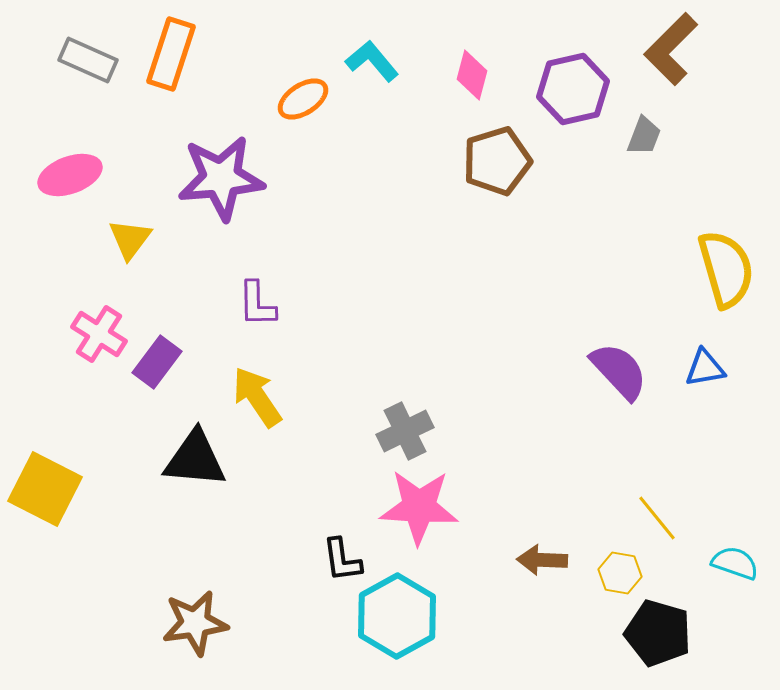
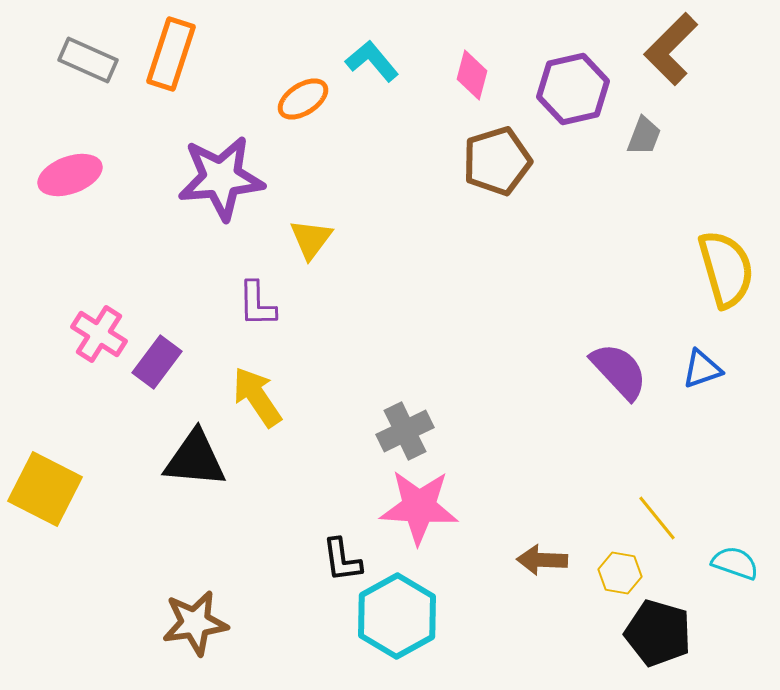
yellow triangle: moved 181 px right
blue triangle: moved 3 px left, 1 px down; rotated 9 degrees counterclockwise
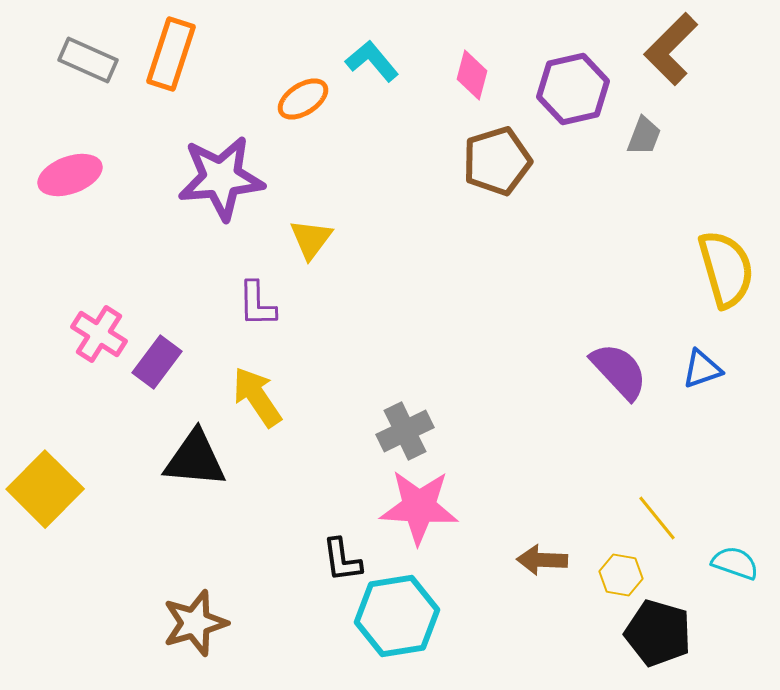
yellow square: rotated 18 degrees clockwise
yellow hexagon: moved 1 px right, 2 px down
cyan hexagon: rotated 20 degrees clockwise
brown star: rotated 8 degrees counterclockwise
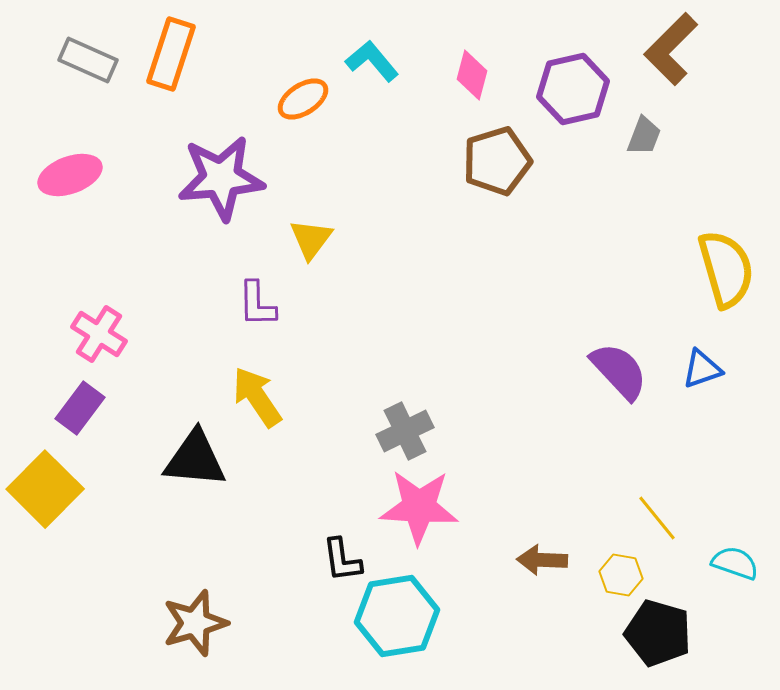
purple rectangle: moved 77 px left, 46 px down
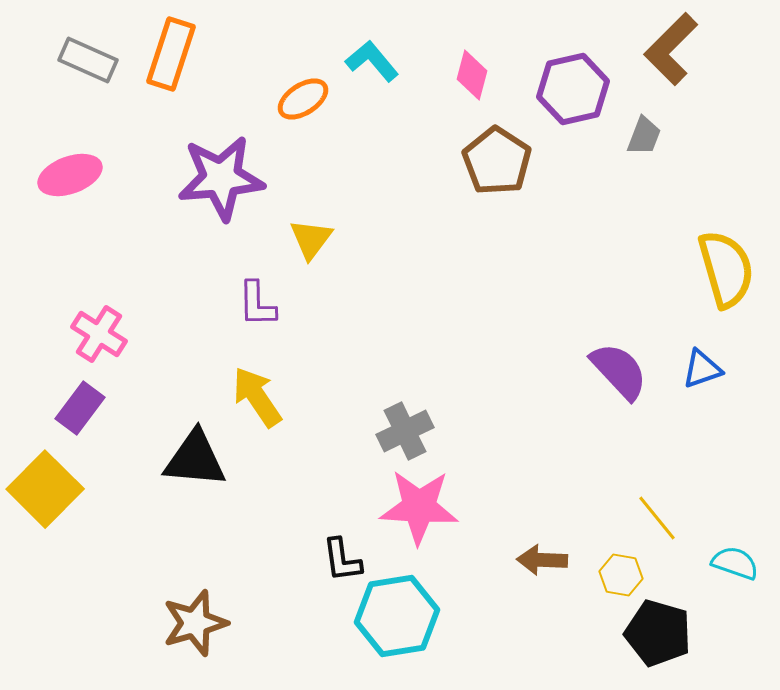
brown pentagon: rotated 22 degrees counterclockwise
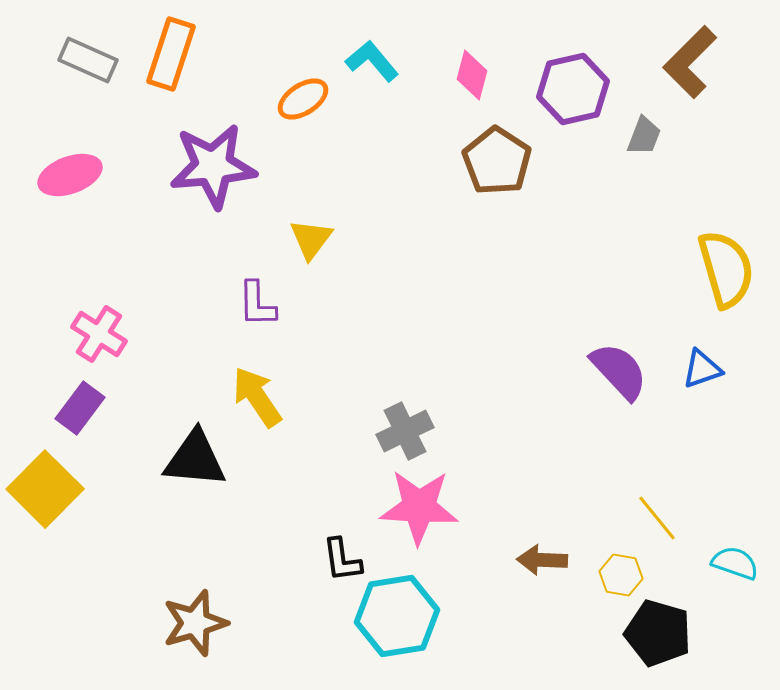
brown L-shape: moved 19 px right, 13 px down
purple star: moved 8 px left, 12 px up
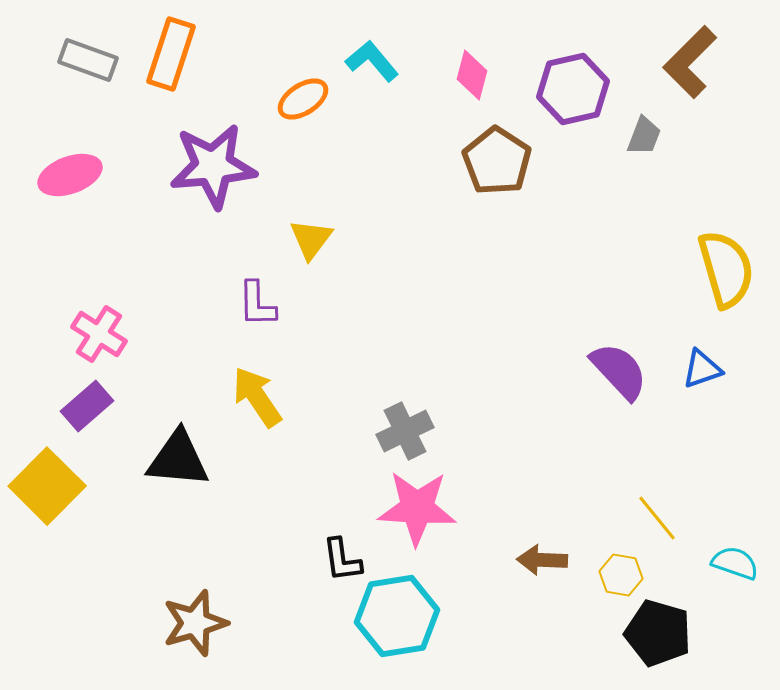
gray rectangle: rotated 4 degrees counterclockwise
purple rectangle: moved 7 px right, 2 px up; rotated 12 degrees clockwise
black triangle: moved 17 px left
yellow square: moved 2 px right, 3 px up
pink star: moved 2 px left, 1 px down
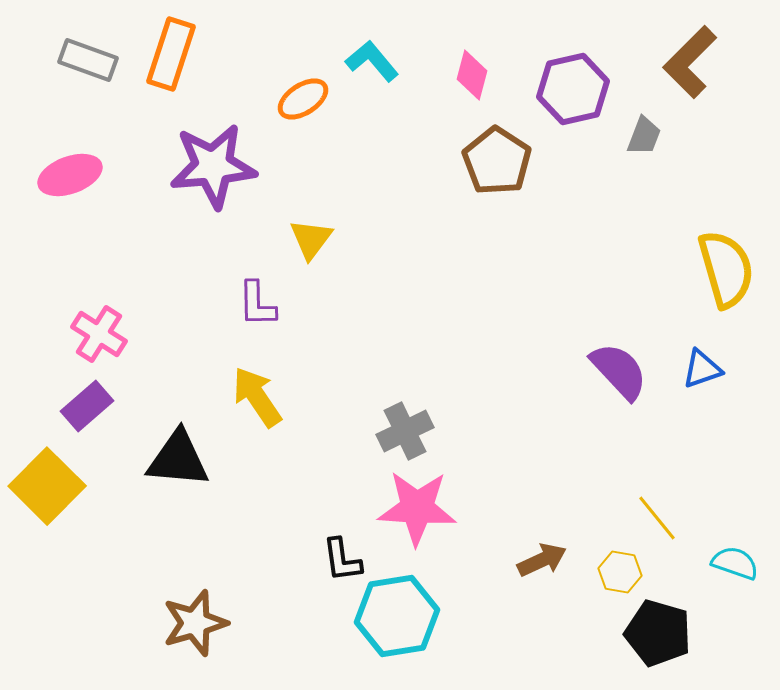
brown arrow: rotated 153 degrees clockwise
yellow hexagon: moved 1 px left, 3 px up
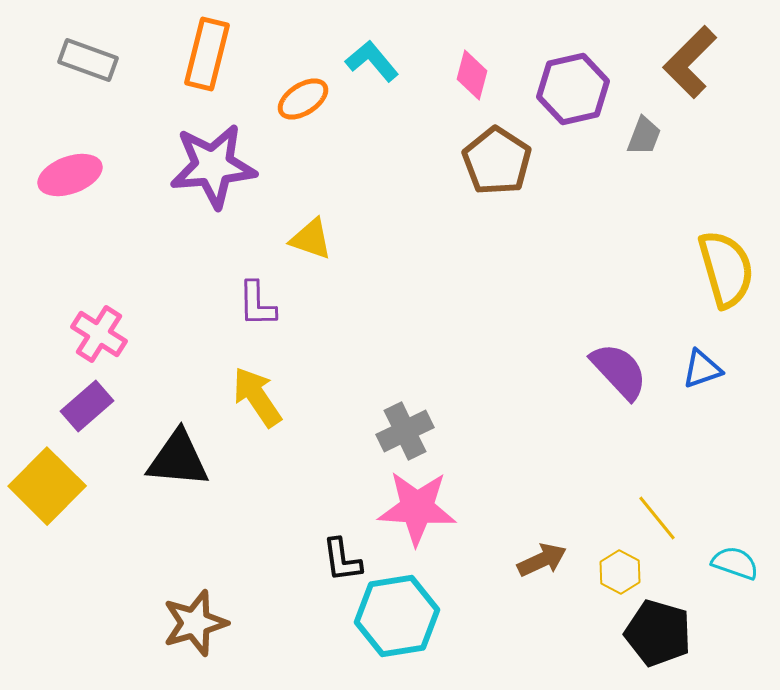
orange rectangle: moved 36 px right; rotated 4 degrees counterclockwise
yellow triangle: rotated 48 degrees counterclockwise
yellow hexagon: rotated 18 degrees clockwise
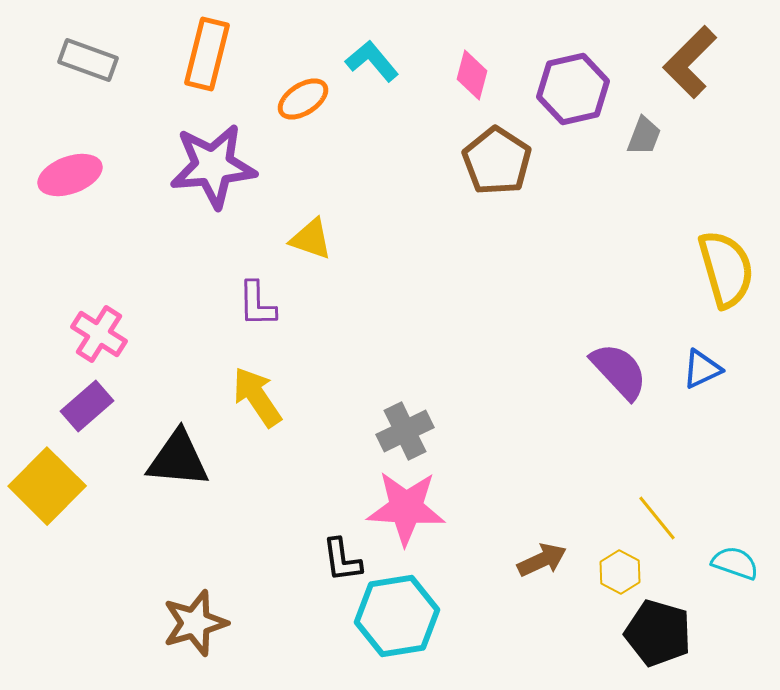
blue triangle: rotated 6 degrees counterclockwise
pink star: moved 11 px left
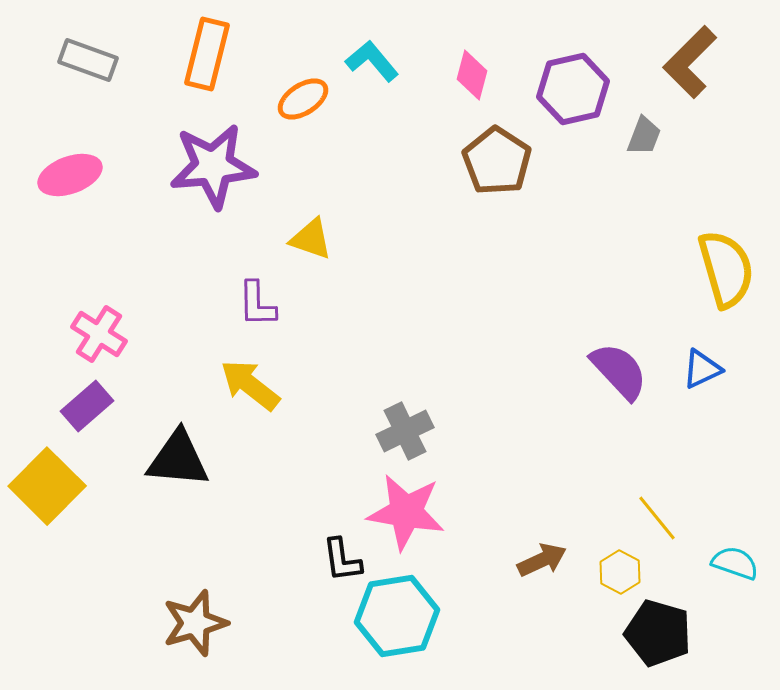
yellow arrow: moved 7 px left, 12 px up; rotated 18 degrees counterclockwise
pink star: moved 4 px down; rotated 6 degrees clockwise
